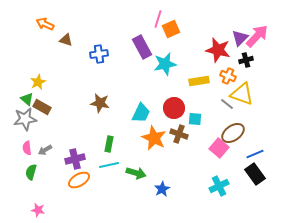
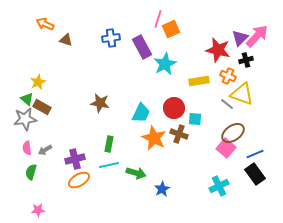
blue cross: moved 12 px right, 16 px up
cyan star: rotated 15 degrees counterclockwise
pink square: moved 7 px right
pink star: rotated 16 degrees counterclockwise
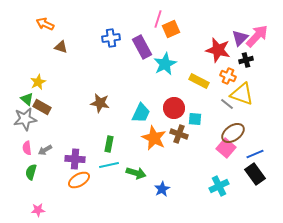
brown triangle: moved 5 px left, 7 px down
yellow rectangle: rotated 36 degrees clockwise
purple cross: rotated 18 degrees clockwise
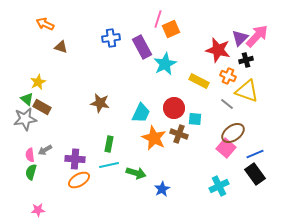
yellow triangle: moved 5 px right, 3 px up
pink semicircle: moved 3 px right, 7 px down
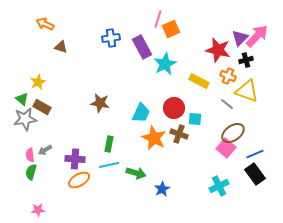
green triangle: moved 5 px left
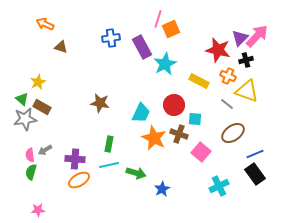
red circle: moved 3 px up
pink square: moved 25 px left, 4 px down
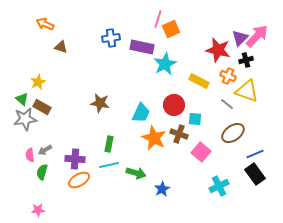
purple rectangle: rotated 50 degrees counterclockwise
green semicircle: moved 11 px right
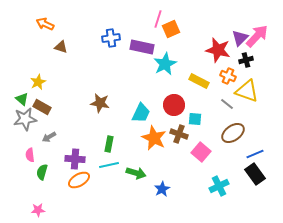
gray arrow: moved 4 px right, 13 px up
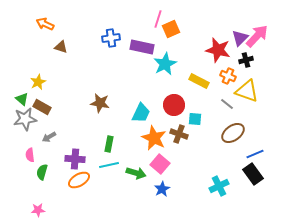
pink square: moved 41 px left, 12 px down
black rectangle: moved 2 px left
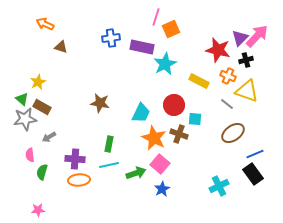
pink line: moved 2 px left, 2 px up
green arrow: rotated 36 degrees counterclockwise
orange ellipse: rotated 25 degrees clockwise
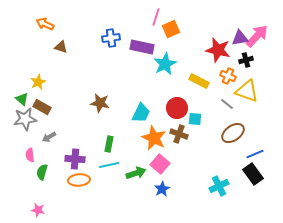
purple triangle: rotated 36 degrees clockwise
red circle: moved 3 px right, 3 px down
pink star: rotated 16 degrees clockwise
